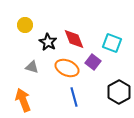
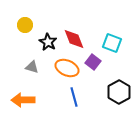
orange arrow: rotated 70 degrees counterclockwise
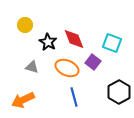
orange arrow: rotated 25 degrees counterclockwise
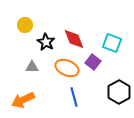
black star: moved 2 px left
gray triangle: rotated 16 degrees counterclockwise
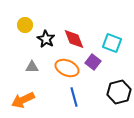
black star: moved 3 px up
black hexagon: rotated 15 degrees clockwise
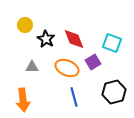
purple square: rotated 21 degrees clockwise
black hexagon: moved 5 px left
orange arrow: rotated 70 degrees counterclockwise
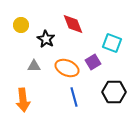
yellow circle: moved 4 px left
red diamond: moved 1 px left, 15 px up
gray triangle: moved 2 px right, 1 px up
black hexagon: rotated 15 degrees clockwise
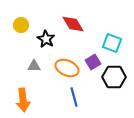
red diamond: rotated 10 degrees counterclockwise
black hexagon: moved 15 px up
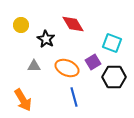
orange arrow: rotated 25 degrees counterclockwise
